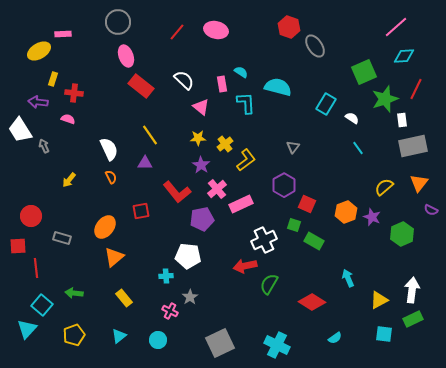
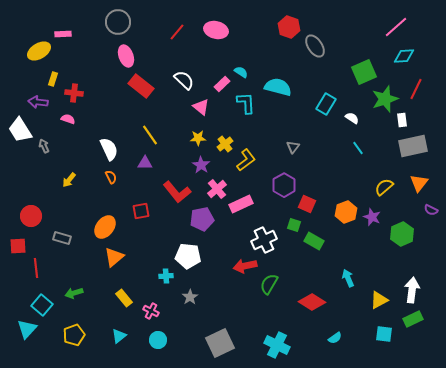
pink rectangle at (222, 84): rotated 56 degrees clockwise
green arrow at (74, 293): rotated 24 degrees counterclockwise
pink cross at (170, 311): moved 19 px left
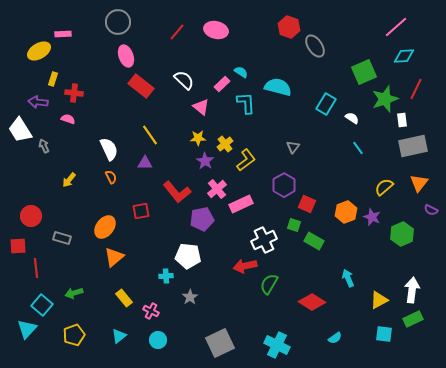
purple star at (201, 165): moved 4 px right, 4 px up
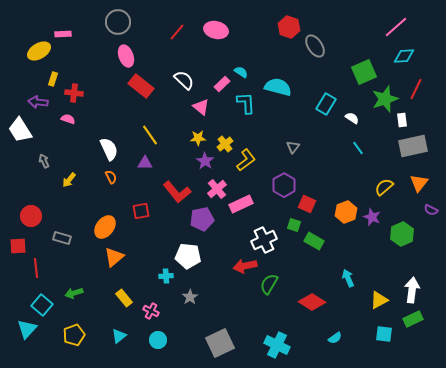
gray arrow at (44, 146): moved 15 px down
